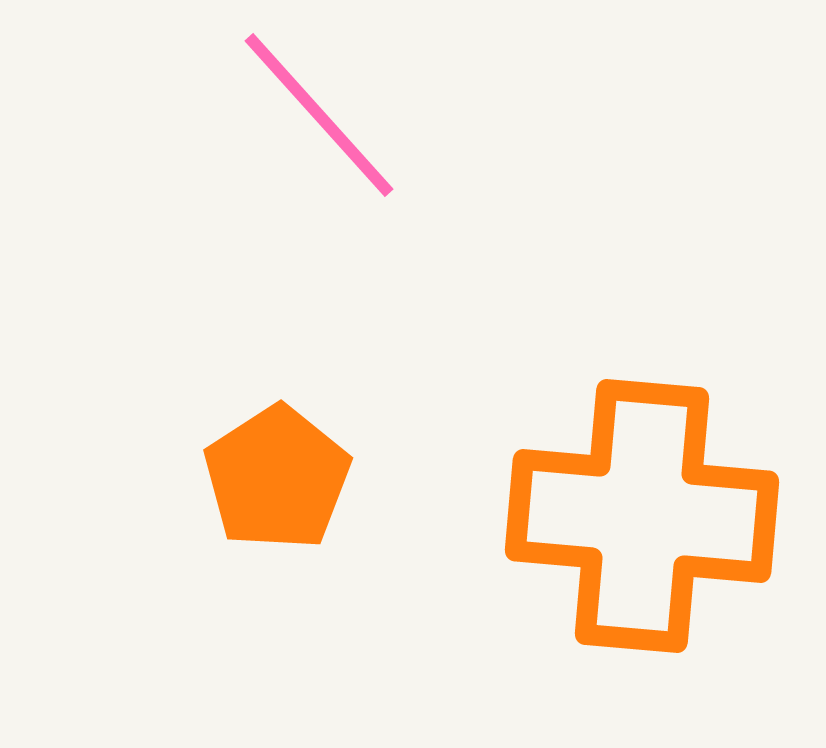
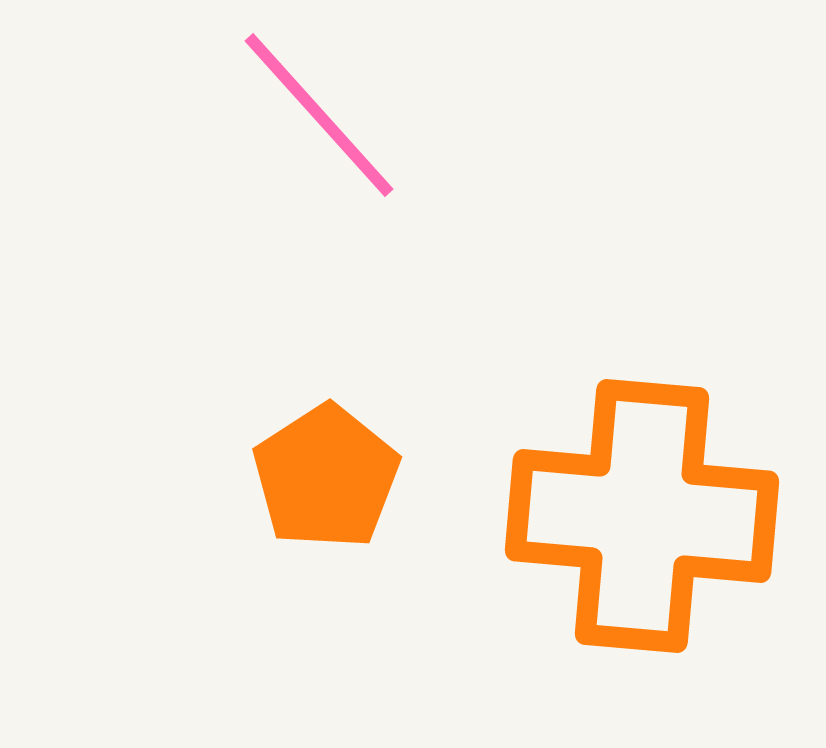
orange pentagon: moved 49 px right, 1 px up
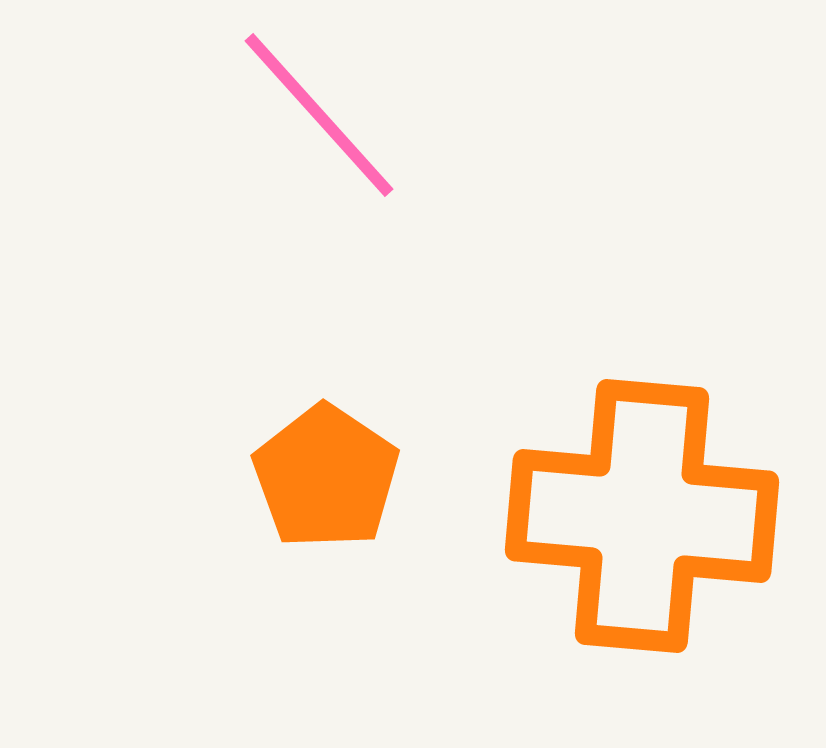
orange pentagon: rotated 5 degrees counterclockwise
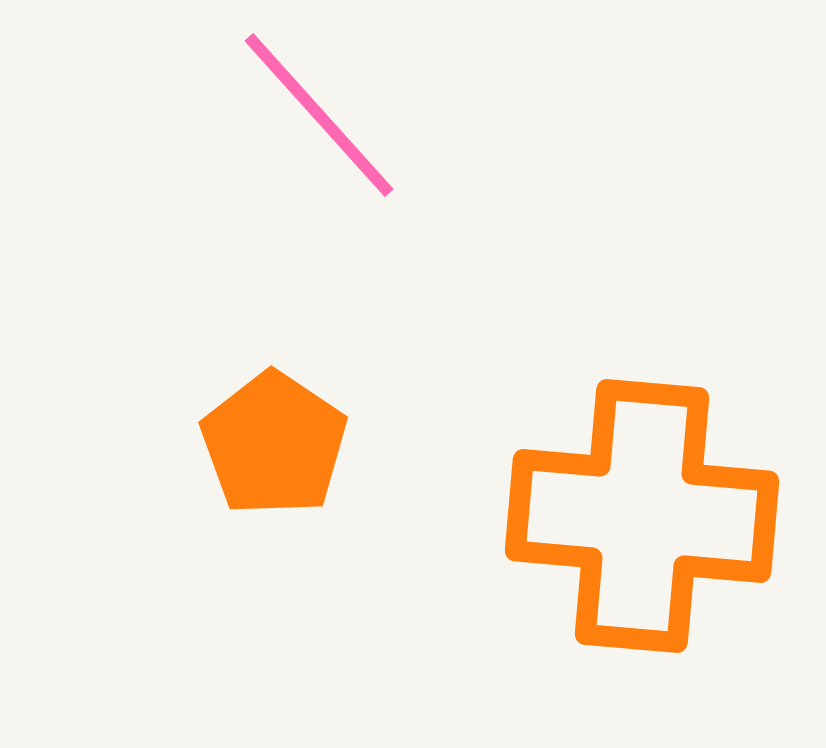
orange pentagon: moved 52 px left, 33 px up
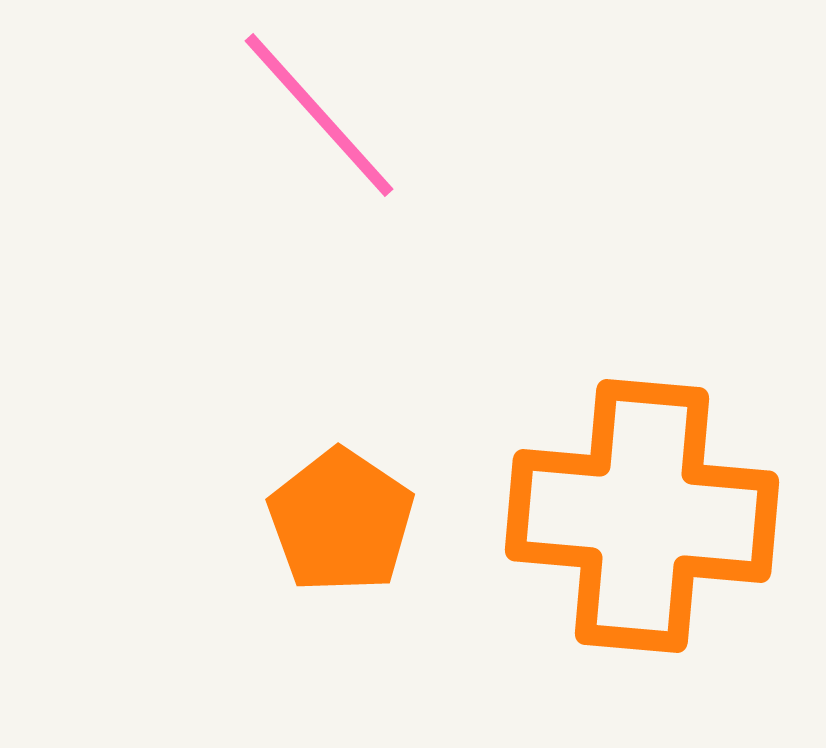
orange pentagon: moved 67 px right, 77 px down
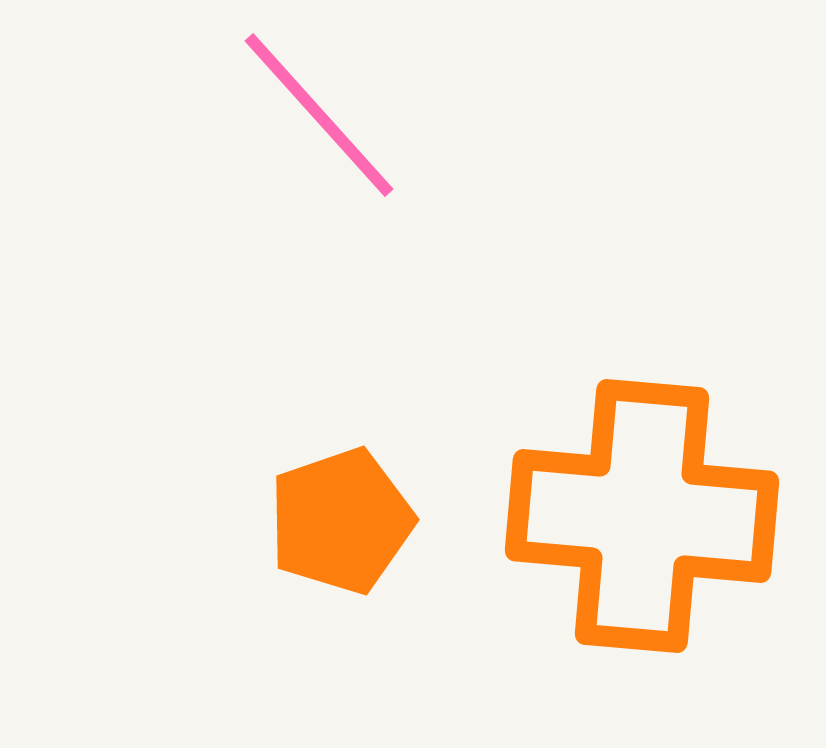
orange pentagon: rotated 19 degrees clockwise
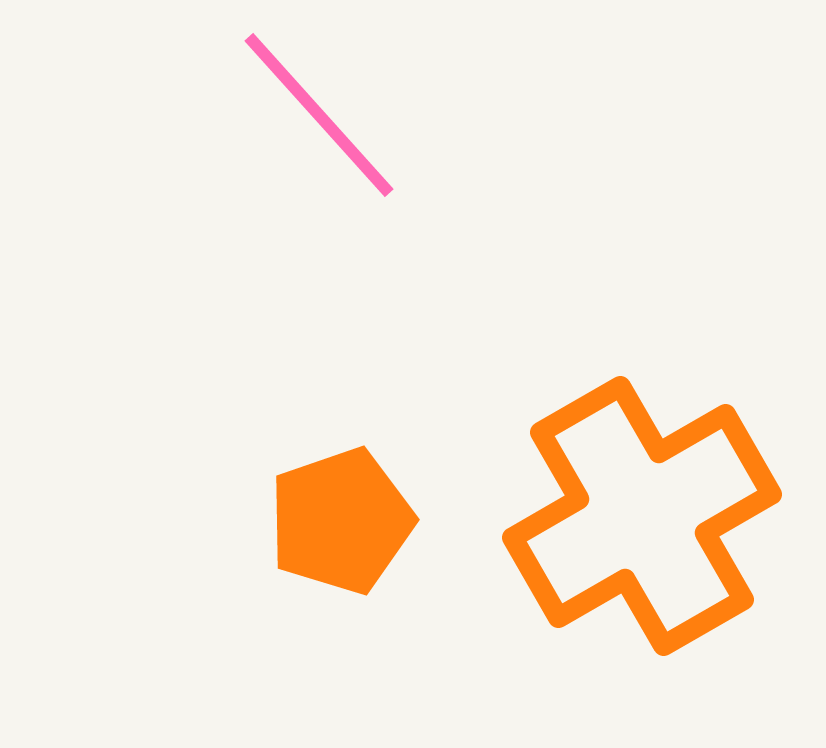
orange cross: rotated 35 degrees counterclockwise
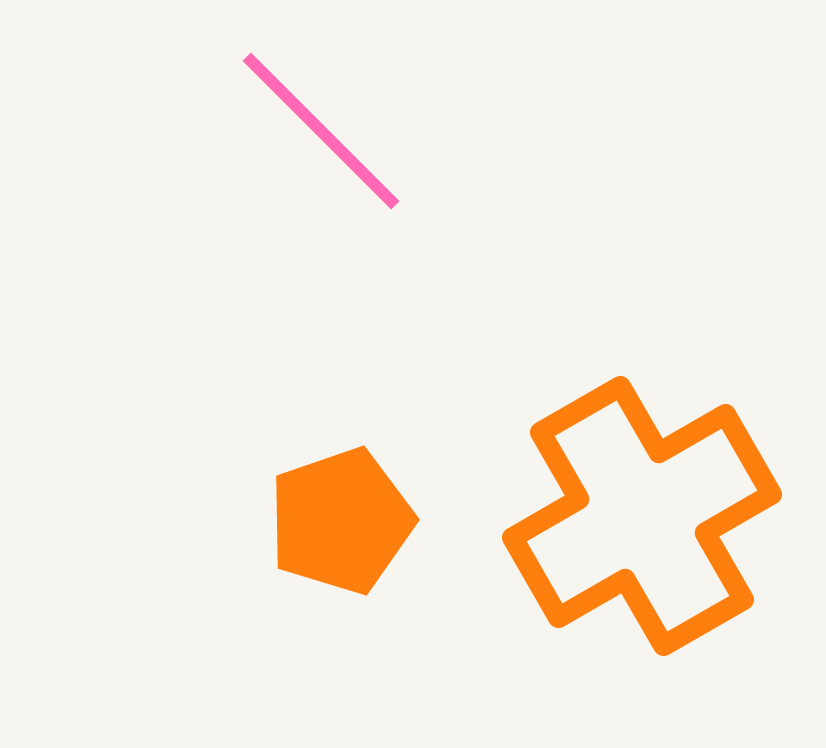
pink line: moved 2 px right, 16 px down; rotated 3 degrees counterclockwise
